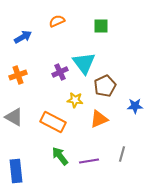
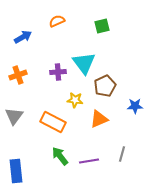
green square: moved 1 px right; rotated 14 degrees counterclockwise
purple cross: moved 2 px left; rotated 21 degrees clockwise
gray triangle: moved 1 px up; rotated 36 degrees clockwise
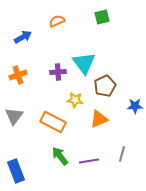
green square: moved 9 px up
blue rectangle: rotated 15 degrees counterclockwise
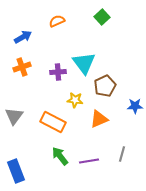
green square: rotated 28 degrees counterclockwise
orange cross: moved 4 px right, 8 px up
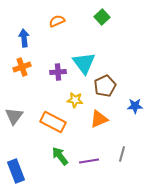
blue arrow: moved 1 px right, 1 px down; rotated 66 degrees counterclockwise
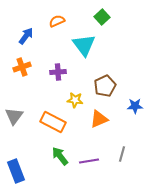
blue arrow: moved 2 px right, 2 px up; rotated 42 degrees clockwise
cyan triangle: moved 18 px up
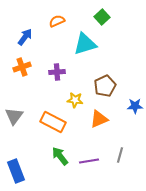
blue arrow: moved 1 px left, 1 px down
cyan triangle: moved 1 px right, 1 px up; rotated 50 degrees clockwise
purple cross: moved 1 px left
gray line: moved 2 px left, 1 px down
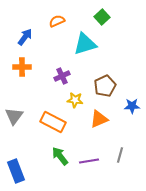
orange cross: rotated 18 degrees clockwise
purple cross: moved 5 px right, 4 px down; rotated 21 degrees counterclockwise
blue star: moved 3 px left
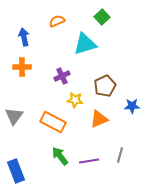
blue arrow: moved 1 px left; rotated 48 degrees counterclockwise
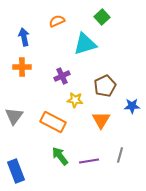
orange triangle: moved 2 px right, 1 px down; rotated 36 degrees counterclockwise
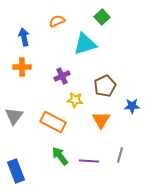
purple line: rotated 12 degrees clockwise
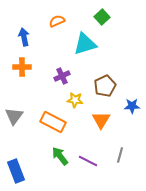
purple line: moved 1 px left; rotated 24 degrees clockwise
